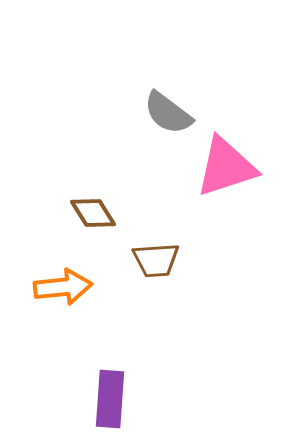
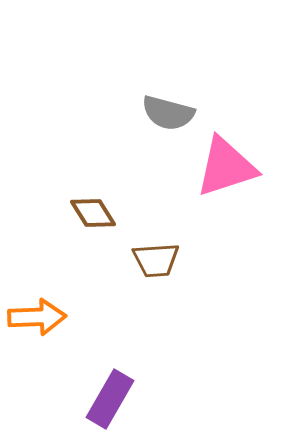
gray semicircle: rotated 22 degrees counterclockwise
orange arrow: moved 26 px left, 30 px down; rotated 4 degrees clockwise
purple rectangle: rotated 26 degrees clockwise
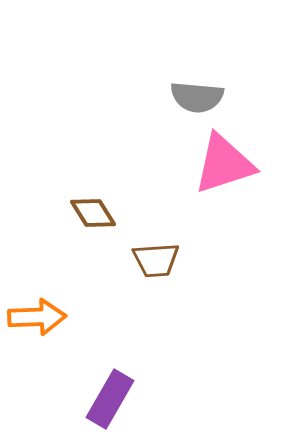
gray semicircle: moved 29 px right, 16 px up; rotated 10 degrees counterclockwise
pink triangle: moved 2 px left, 3 px up
